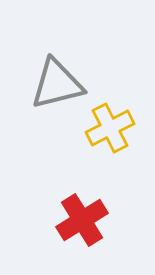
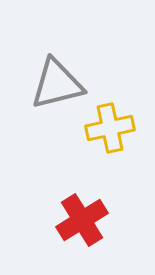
yellow cross: rotated 15 degrees clockwise
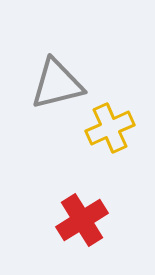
yellow cross: rotated 12 degrees counterclockwise
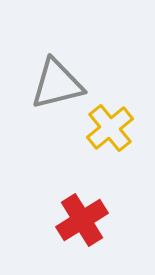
yellow cross: rotated 15 degrees counterclockwise
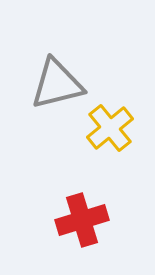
red cross: rotated 15 degrees clockwise
